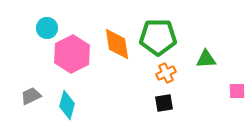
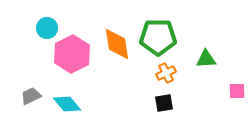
cyan diamond: moved 1 px up; rotated 56 degrees counterclockwise
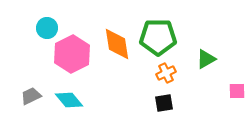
green triangle: rotated 25 degrees counterclockwise
cyan diamond: moved 2 px right, 4 px up
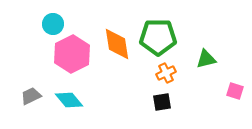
cyan circle: moved 6 px right, 4 px up
green triangle: rotated 15 degrees clockwise
pink square: moved 2 px left; rotated 18 degrees clockwise
black square: moved 2 px left, 1 px up
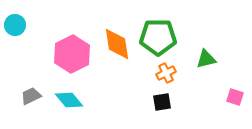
cyan circle: moved 38 px left, 1 px down
pink square: moved 6 px down
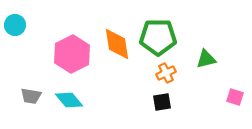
gray trapezoid: rotated 145 degrees counterclockwise
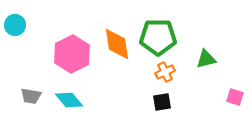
orange cross: moved 1 px left, 1 px up
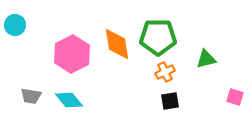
black square: moved 8 px right, 1 px up
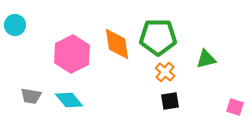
orange cross: rotated 24 degrees counterclockwise
pink square: moved 10 px down
